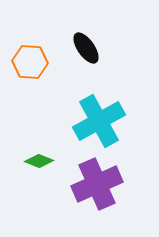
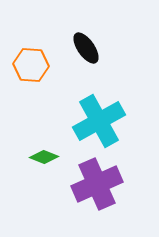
orange hexagon: moved 1 px right, 3 px down
green diamond: moved 5 px right, 4 px up
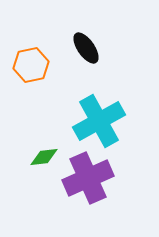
orange hexagon: rotated 16 degrees counterclockwise
green diamond: rotated 28 degrees counterclockwise
purple cross: moved 9 px left, 6 px up
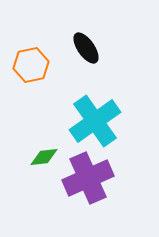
cyan cross: moved 4 px left; rotated 6 degrees counterclockwise
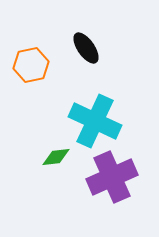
cyan cross: rotated 30 degrees counterclockwise
green diamond: moved 12 px right
purple cross: moved 24 px right, 1 px up
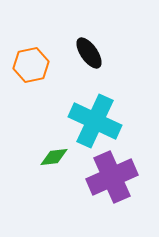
black ellipse: moved 3 px right, 5 px down
green diamond: moved 2 px left
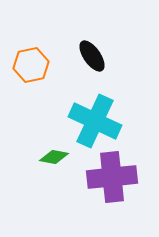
black ellipse: moved 3 px right, 3 px down
green diamond: rotated 16 degrees clockwise
purple cross: rotated 18 degrees clockwise
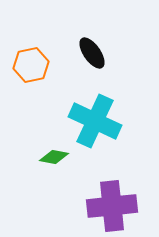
black ellipse: moved 3 px up
purple cross: moved 29 px down
